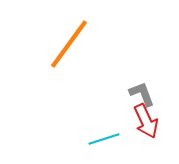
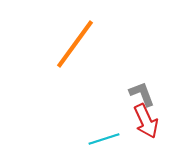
orange line: moved 6 px right
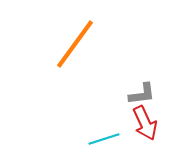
gray L-shape: rotated 104 degrees clockwise
red arrow: moved 1 px left, 2 px down
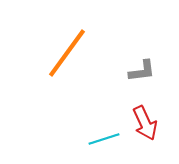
orange line: moved 8 px left, 9 px down
gray L-shape: moved 23 px up
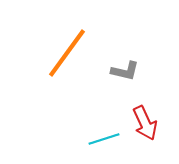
gray L-shape: moved 17 px left; rotated 20 degrees clockwise
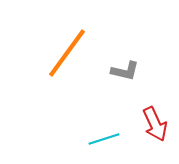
red arrow: moved 10 px right, 1 px down
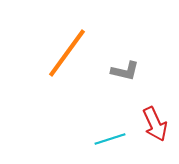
cyan line: moved 6 px right
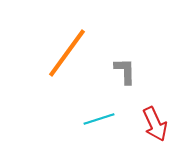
gray L-shape: rotated 104 degrees counterclockwise
cyan line: moved 11 px left, 20 px up
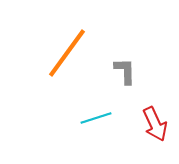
cyan line: moved 3 px left, 1 px up
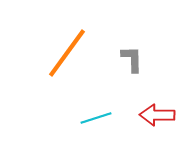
gray L-shape: moved 7 px right, 12 px up
red arrow: moved 2 px right, 9 px up; rotated 116 degrees clockwise
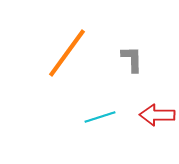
cyan line: moved 4 px right, 1 px up
